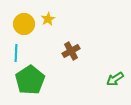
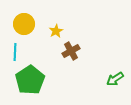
yellow star: moved 8 px right, 12 px down
cyan line: moved 1 px left, 1 px up
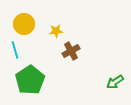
yellow star: rotated 24 degrees clockwise
cyan line: moved 2 px up; rotated 18 degrees counterclockwise
green arrow: moved 3 px down
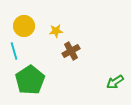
yellow circle: moved 2 px down
cyan line: moved 1 px left, 1 px down
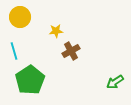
yellow circle: moved 4 px left, 9 px up
